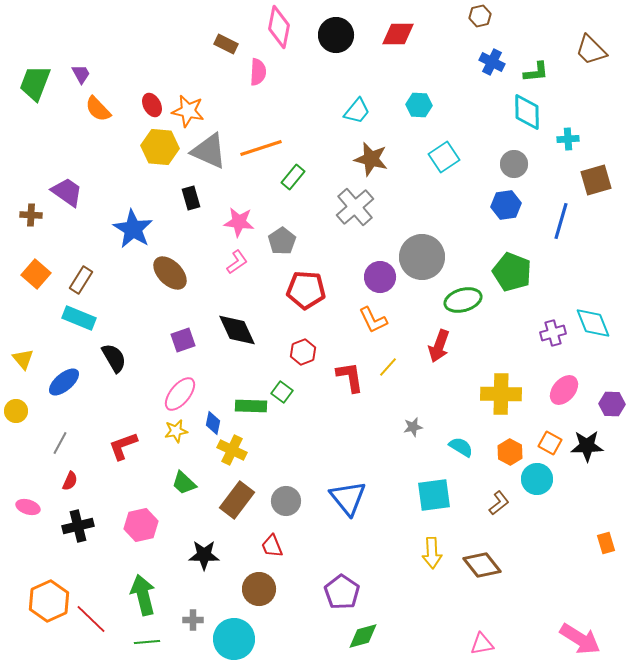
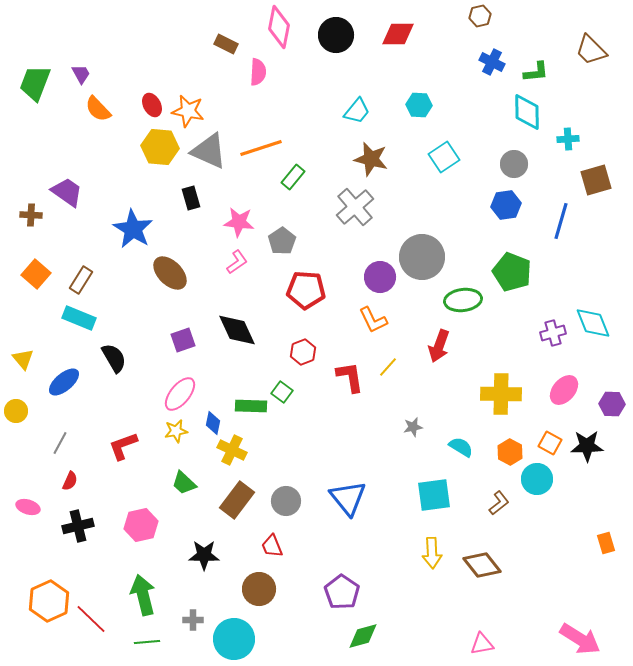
green ellipse at (463, 300): rotated 9 degrees clockwise
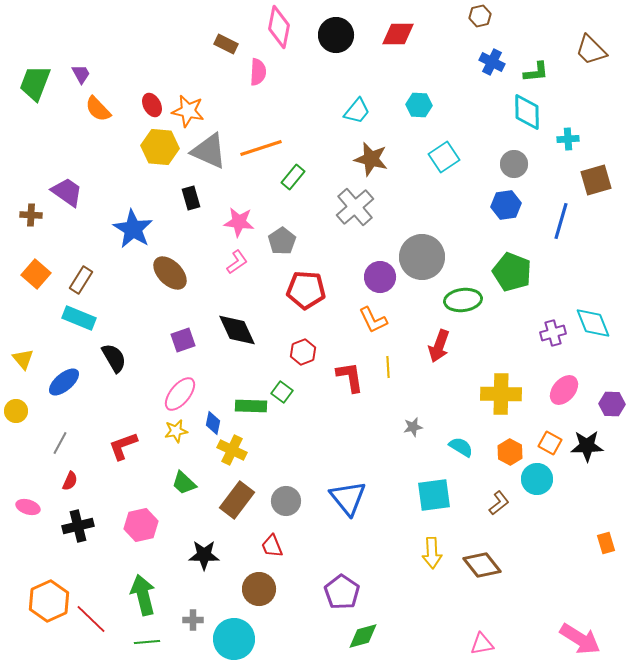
yellow line at (388, 367): rotated 45 degrees counterclockwise
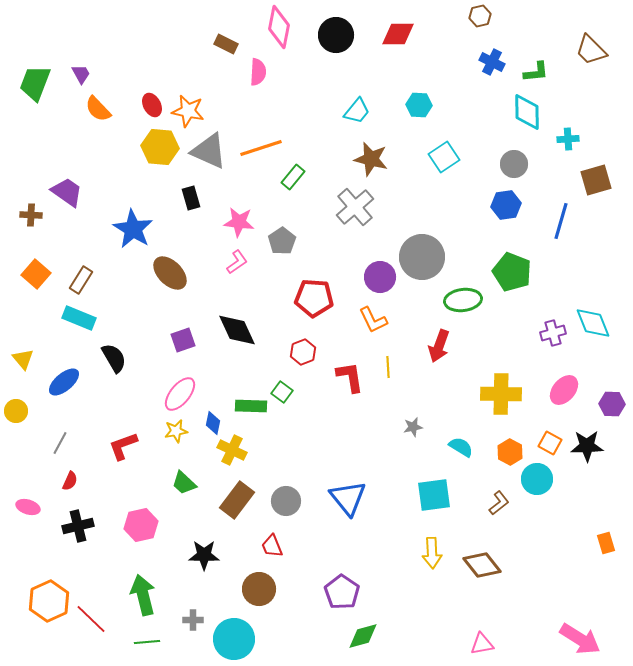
red pentagon at (306, 290): moved 8 px right, 8 px down
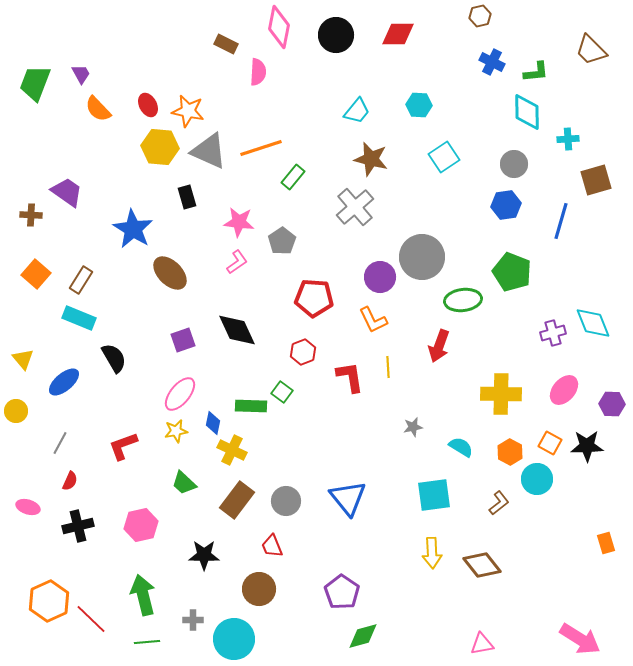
red ellipse at (152, 105): moved 4 px left
black rectangle at (191, 198): moved 4 px left, 1 px up
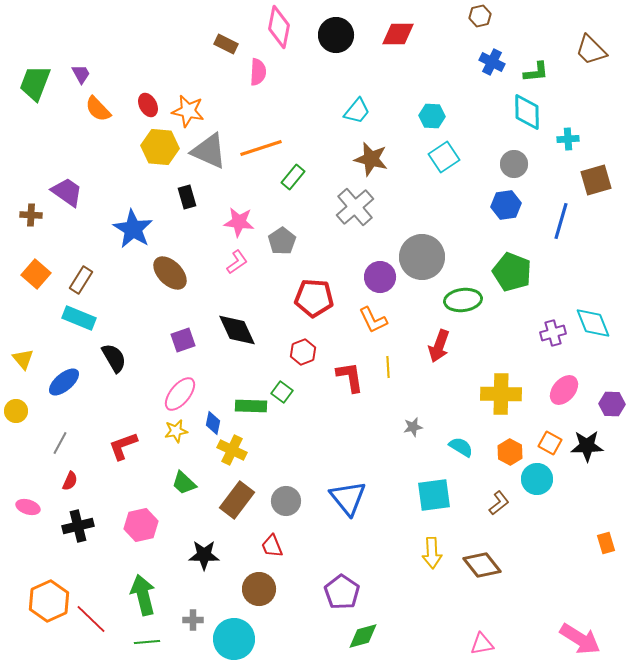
cyan hexagon at (419, 105): moved 13 px right, 11 px down
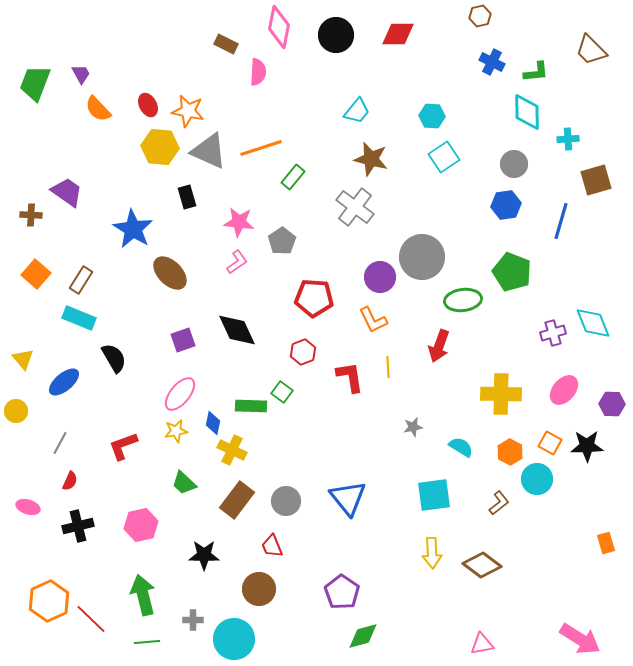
gray cross at (355, 207): rotated 12 degrees counterclockwise
brown diamond at (482, 565): rotated 15 degrees counterclockwise
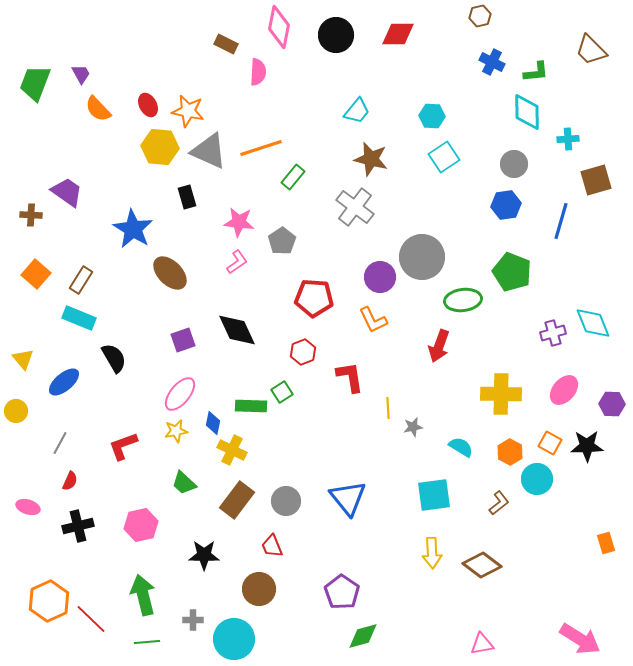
yellow line at (388, 367): moved 41 px down
green square at (282, 392): rotated 20 degrees clockwise
